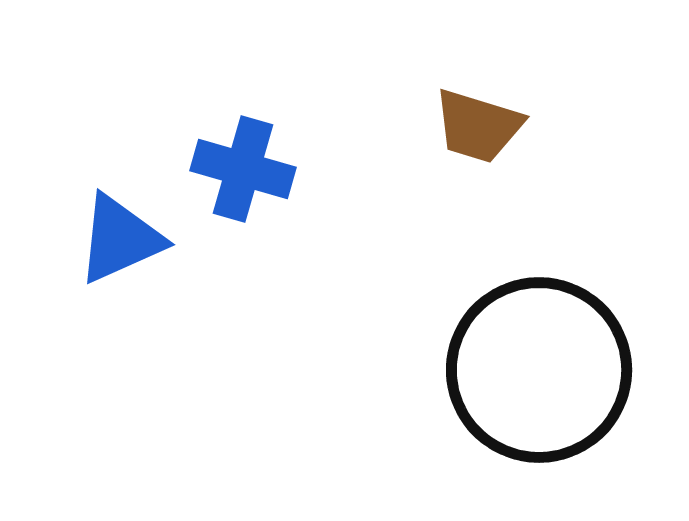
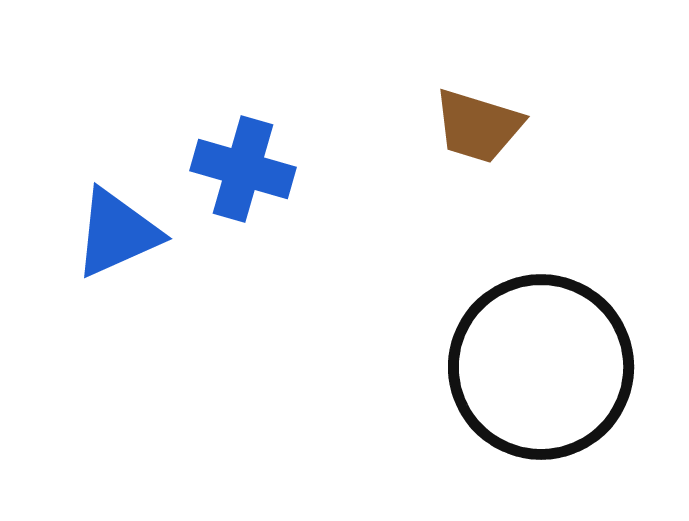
blue triangle: moved 3 px left, 6 px up
black circle: moved 2 px right, 3 px up
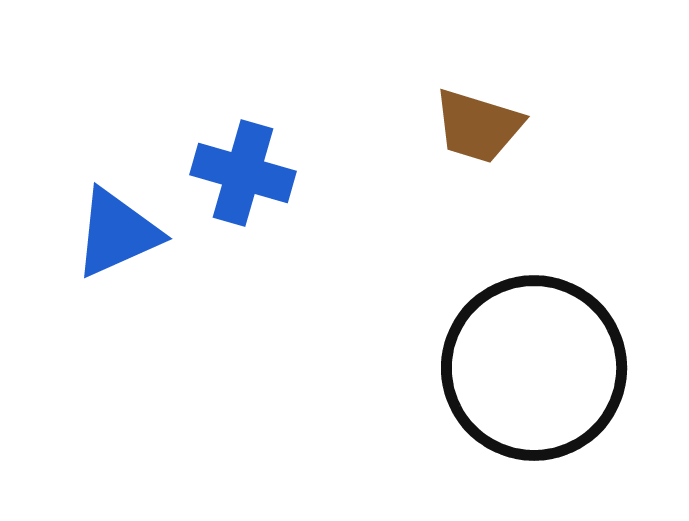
blue cross: moved 4 px down
black circle: moved 7 px left, 1 px down
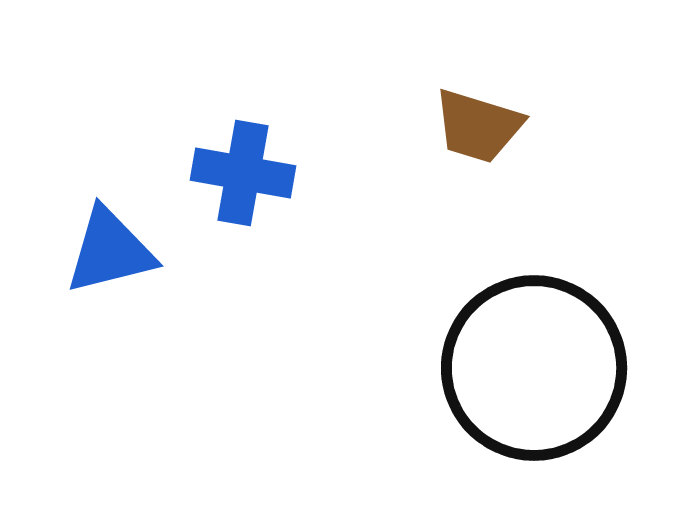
blue cross: rotated 6 degrees counterclockwise
blue triangle: moved 7 px left, 18 px down; rotated 10 degrees clockwise
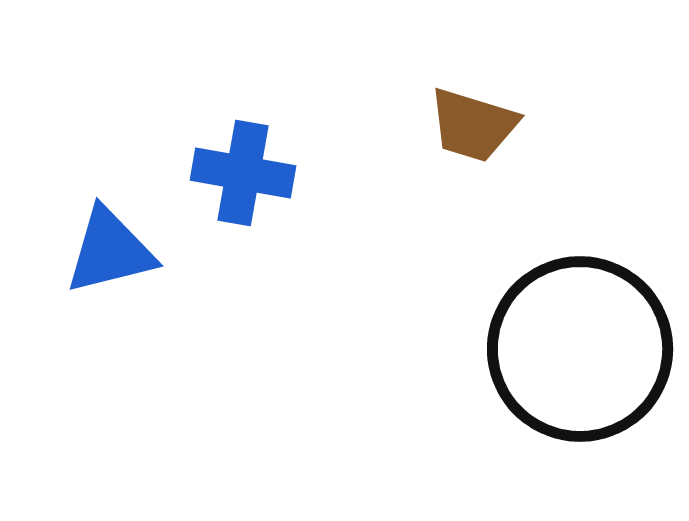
brown trapezoid: moved 5 px left, 1 px up
black circle: moved 46 px right, 19 px up
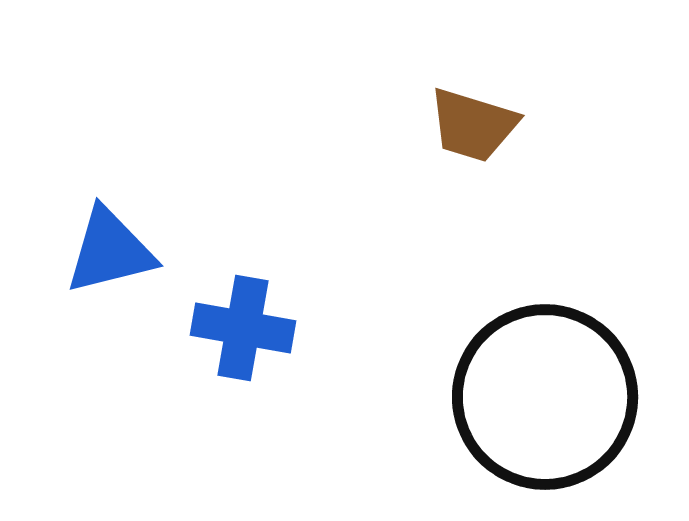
blue cross: moved 155 px down
black circle: moved 35 px left, 48 px down
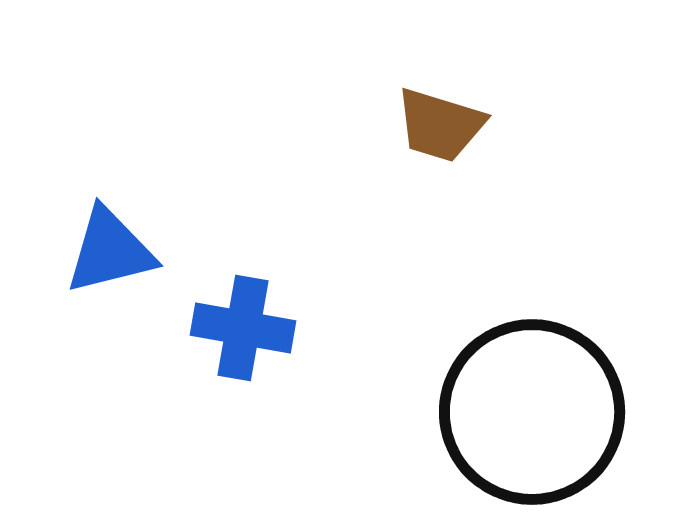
brown trapezoid: moved 33 px left
black circle: moved 13 px left, 15 px down
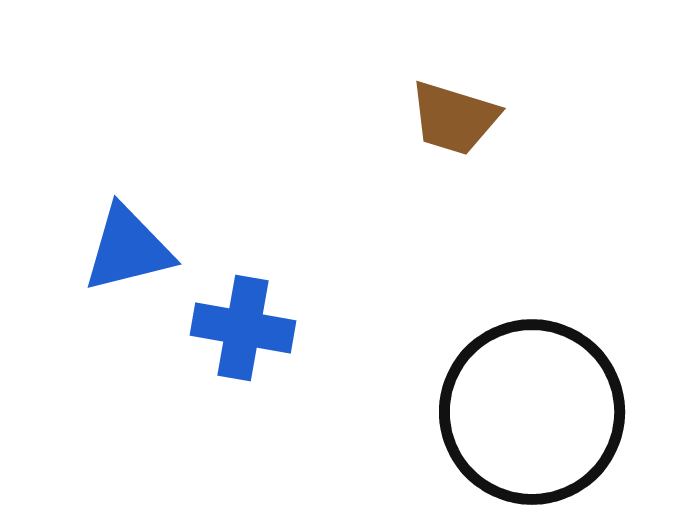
brown trapezoid: moved 14 px right, 7 px up
blue triangle: moved 18 px right, 2 px up
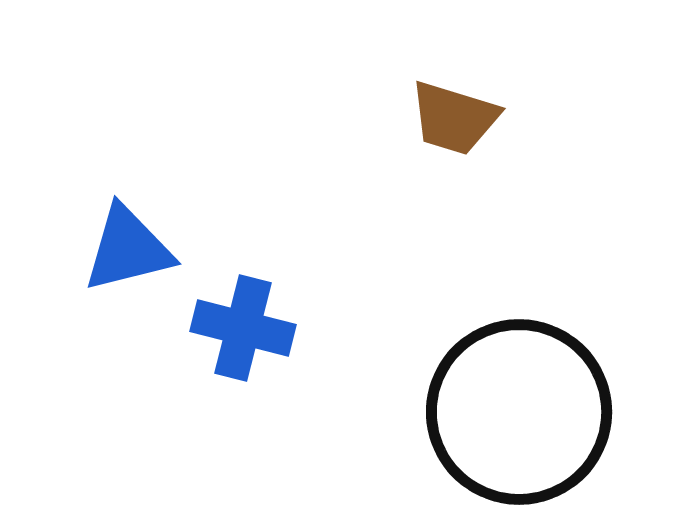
blue cross: rotated 4 degrees clockwise
black circle: moved 13 px left
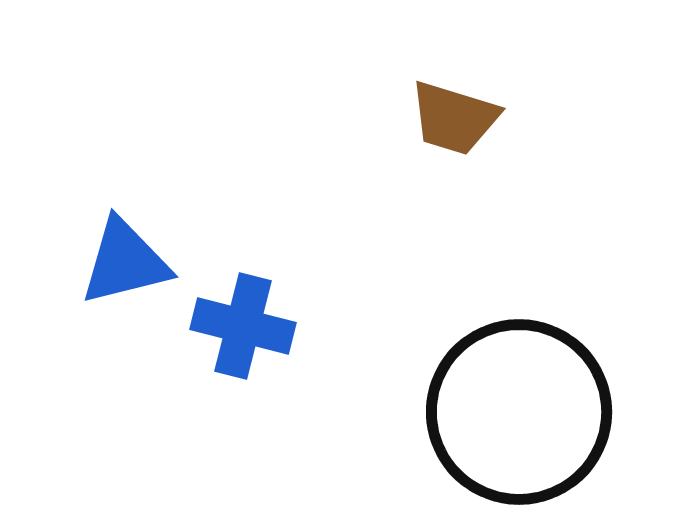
blue triangle: moved 3 px left, 13 px down
blue cross: moved 2 px up
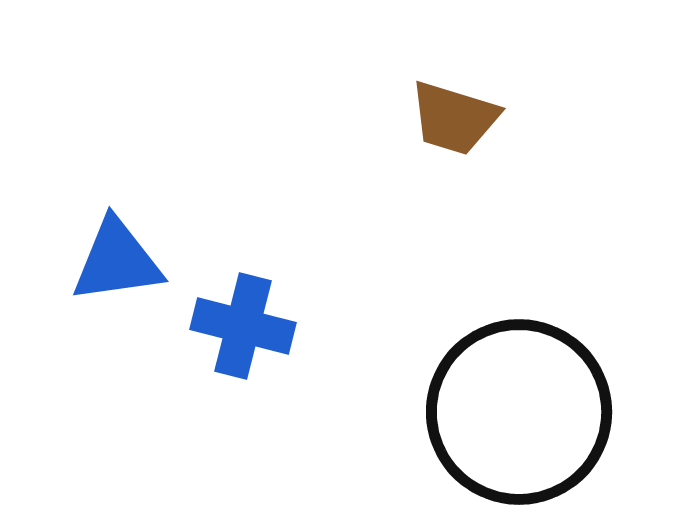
blue triangle: moved 8 px left, 1 px up; rotated 6 degrees clockwise
